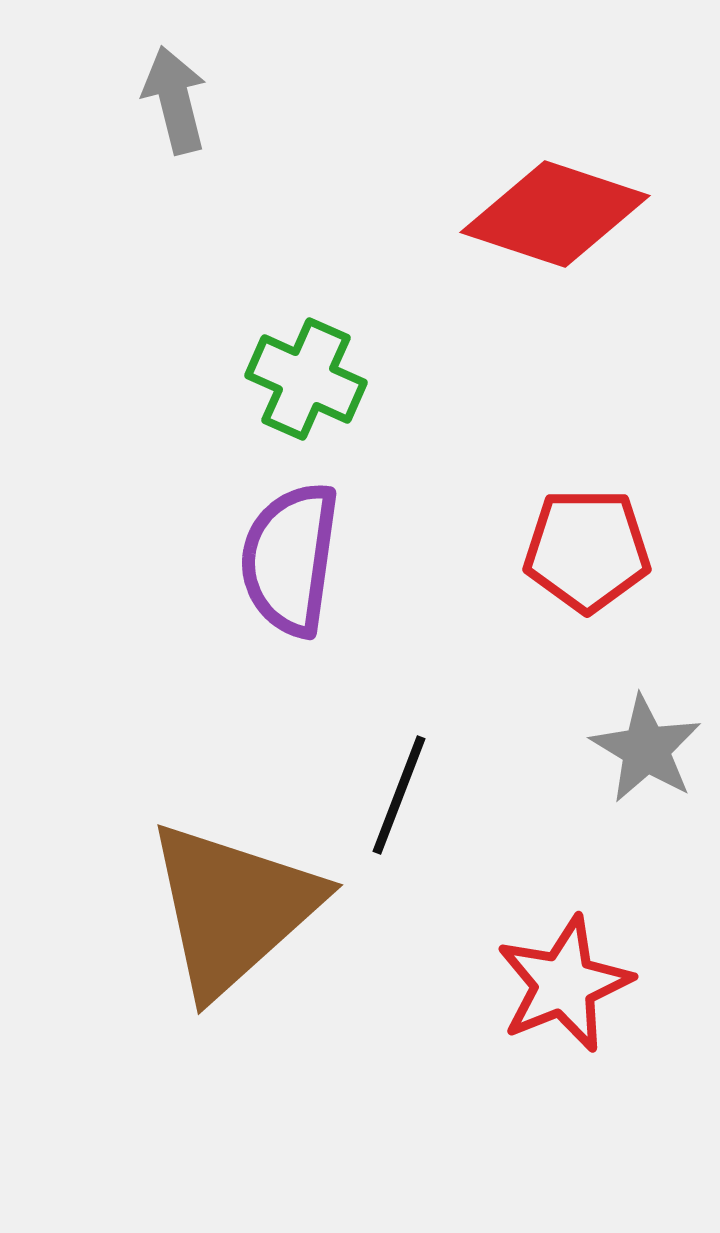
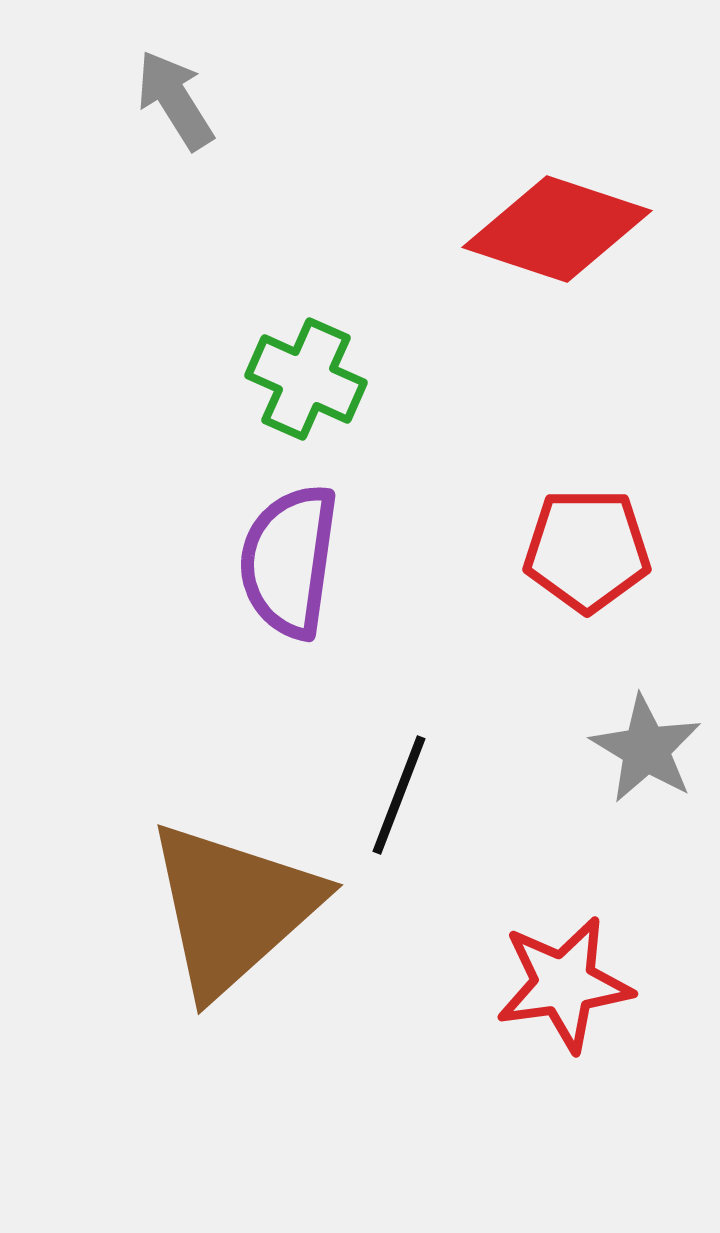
gray arrow: rotated 18 degrees counterclockwise
red diamond: moved 2 px right, 15 px down
purple semicircle: moved 1 px left, 2 px down
red star: rotated 14 degrees clockwise
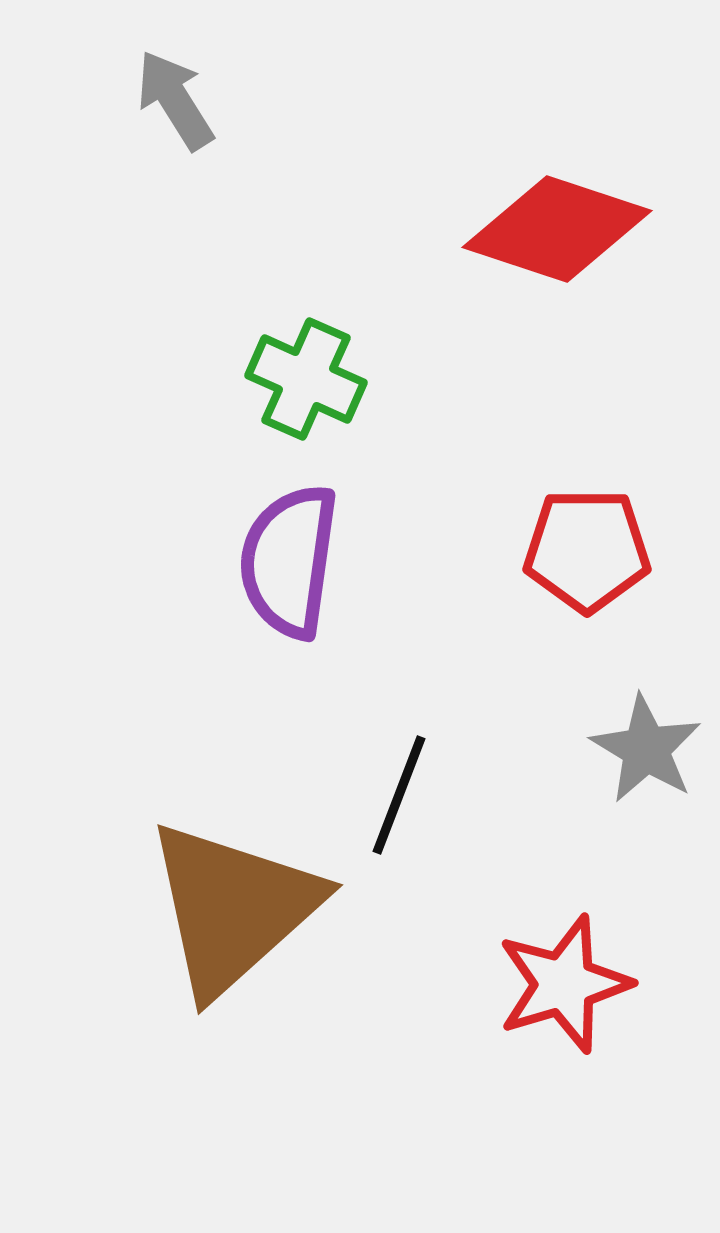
red star: rotated 9 degrees counterclockwise
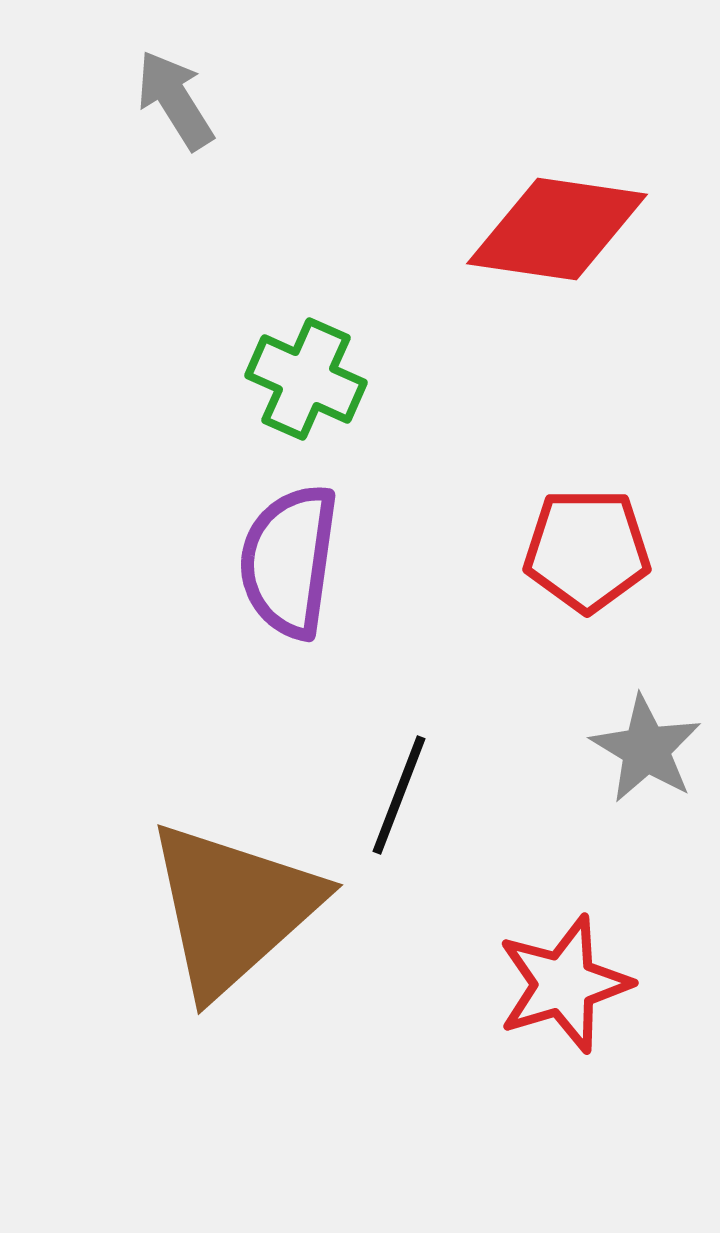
red diamond: rotated 10 degrees counterclockwise
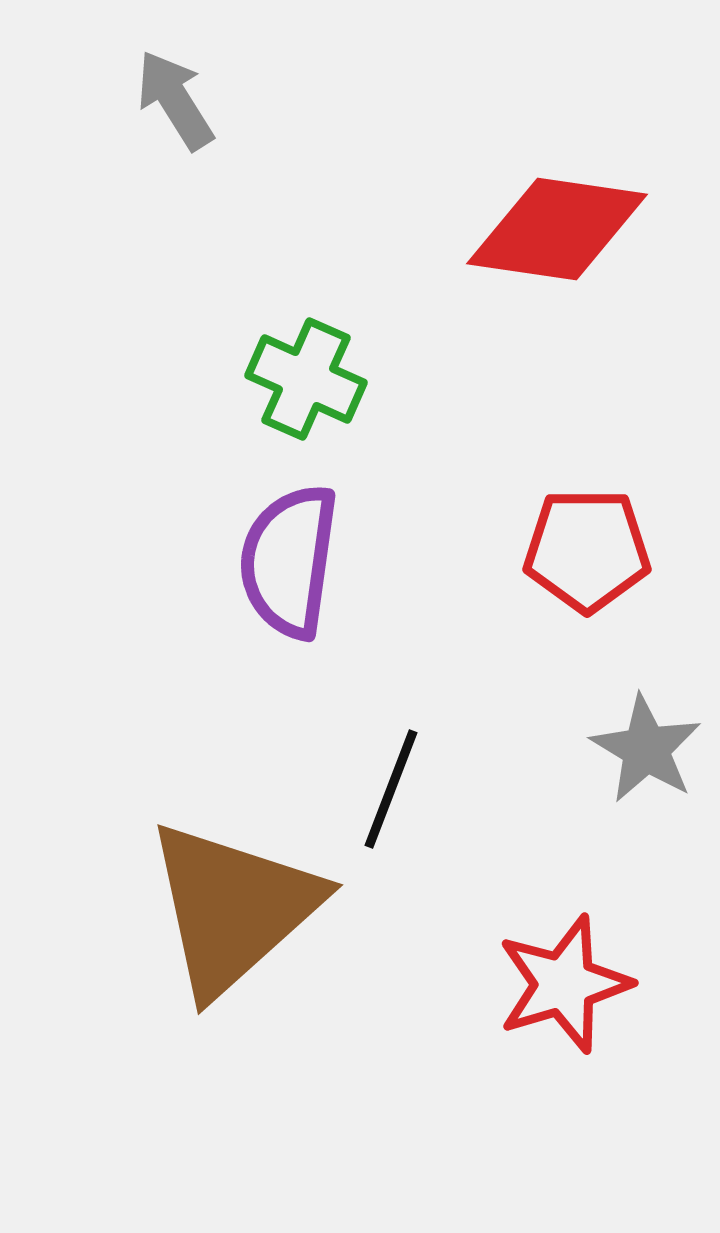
black line: moved 8 px left, 6 px up
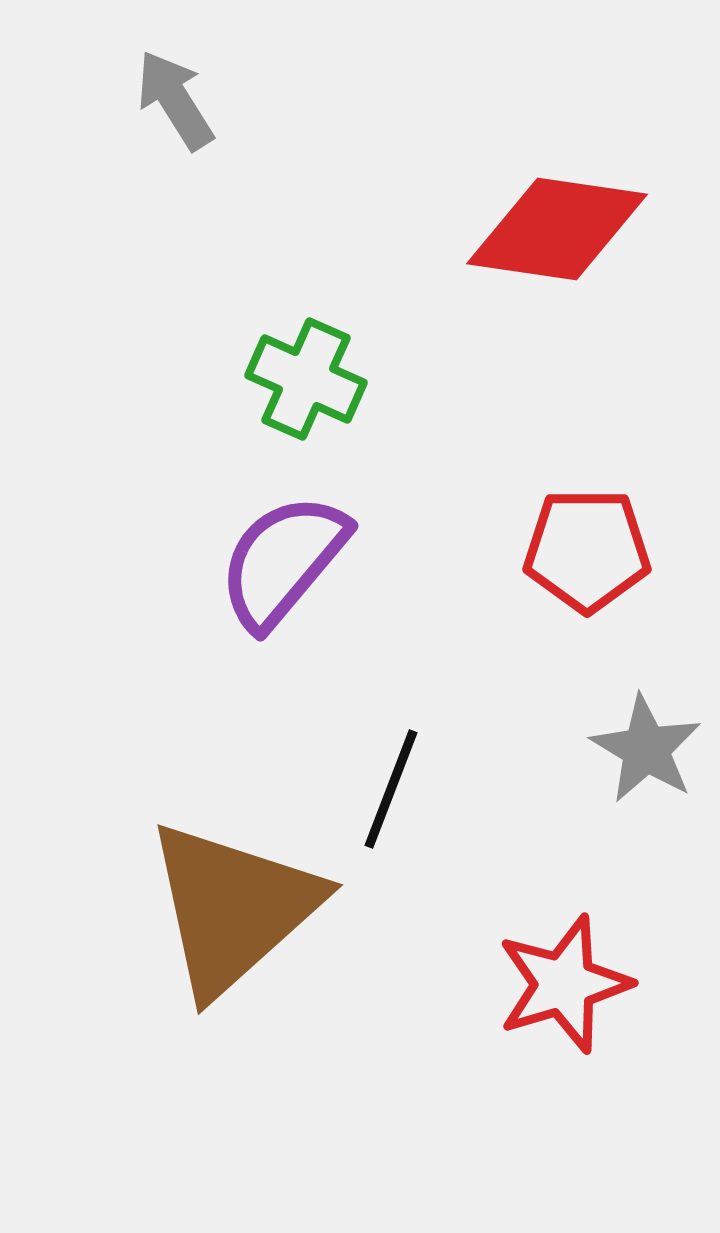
purple semicircle: moved 6 px left; rotated 32 degrees clockwise
